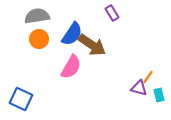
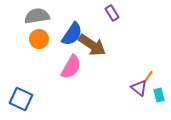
purple triangle: rotated 24 degrees clockwise
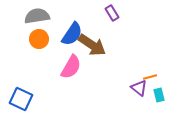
orange line: moved 2 px right; rotated 40 degrees clockwise
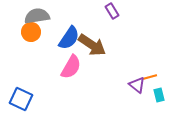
purple rectangle: moved 2 px up
blue semicircle: moved 3 px left, 4 px down
orange circle: moved 8 px left, 7 px up
purple triangle: moved 2 px left, 3 px up
